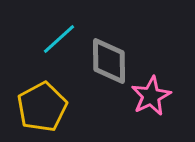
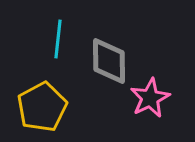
cyan line: moved 1 px left; rotated 42 degrees counterclockwise
pink star: moved 1 px left, 2 px down
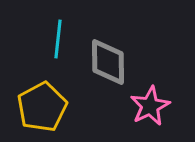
gray diamond: moved 1 px left, 1 px down
pink star: moved 8 px down
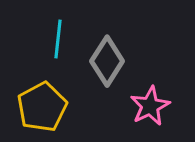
gray diamond: moved 1 px left, 1 px up; rotated 33 degrees clockwise
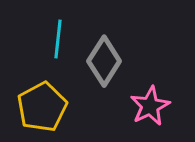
gray diamond: moved 3 px left
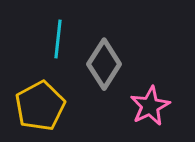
gray diamond: moved 3 px down
yellow pentagon: moved 2 px left, 1 px up
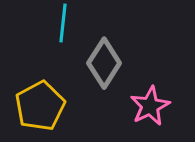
cyan line: moved 5 px right, 16 px up
gray diamond: moved 1 px up
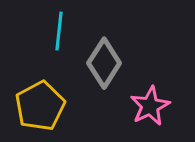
cyan line: moved 4 px left, 8 px down
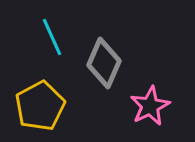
cyan line: moved 7 px left, 6 px down; rotated 30 degrees counterclockwise
gray diamond: rotated 9 degrees counterclockwise
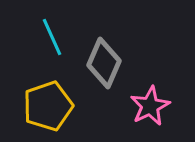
yellow pentagon: moved 8 px right; rotated 9 degrees clockwise
